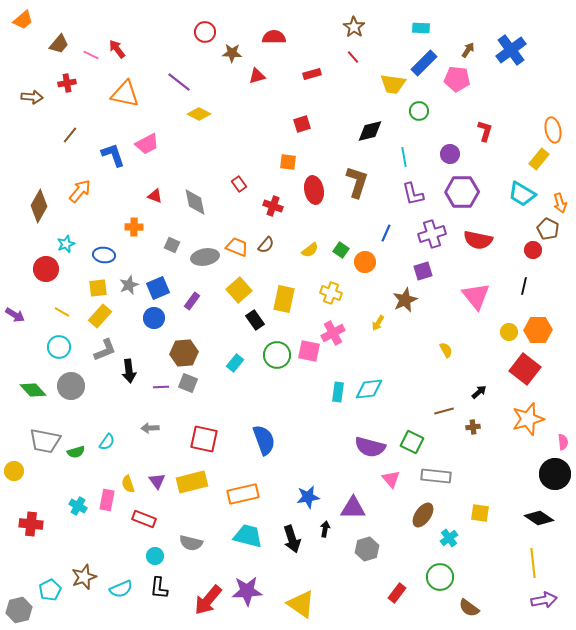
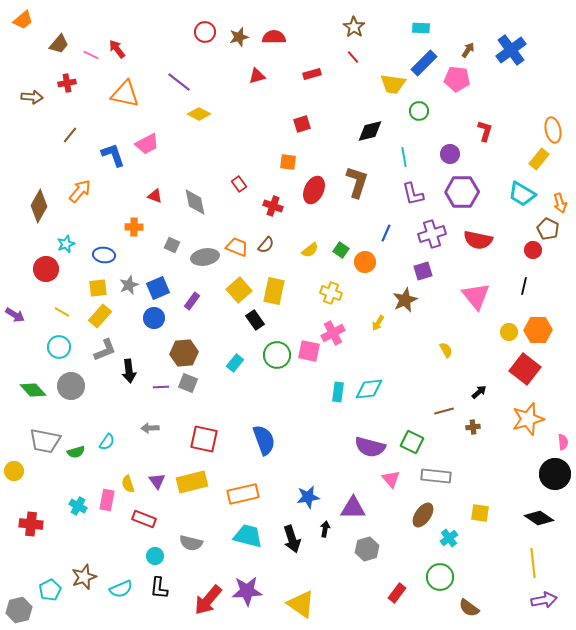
brown star at (232, 53): moved 7 px right, 16 px up; rotated 18 degrees counterclockwise
red ellipse at (314, 190): rotated 36 degrees clockwise
yellow rectangle at (284, 299): moved 10 px left, 8 px up
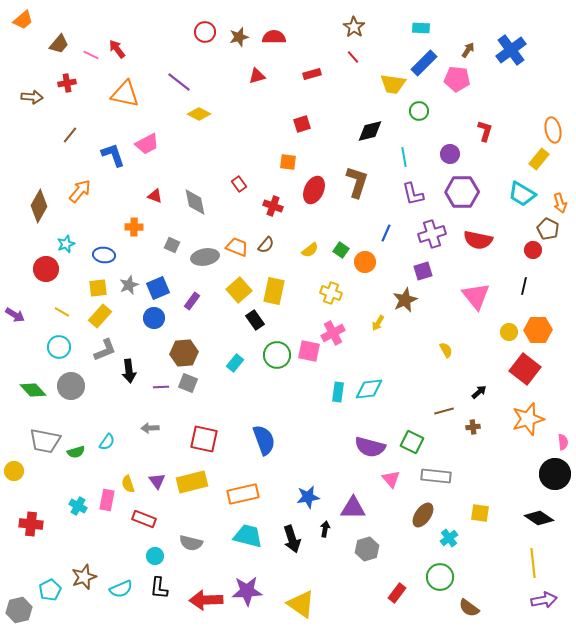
red arrow at (208, 600): moved 2 px left; rotated 48 degrees clockwise
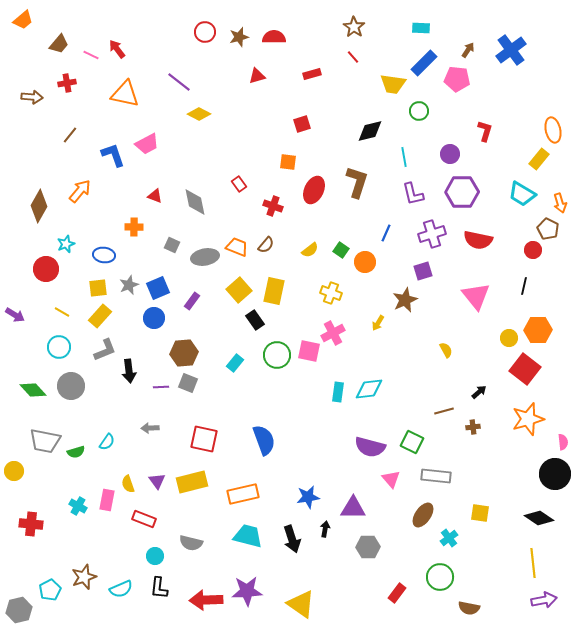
yellow circle at (509, 332): moved 6 px down
gray hexagon at (367, 549): moved 1 px right, 2 px up; rotated 15 degrees clockwise
brown semicircle at (469, 608): rotated 25 degrees counterclockwise
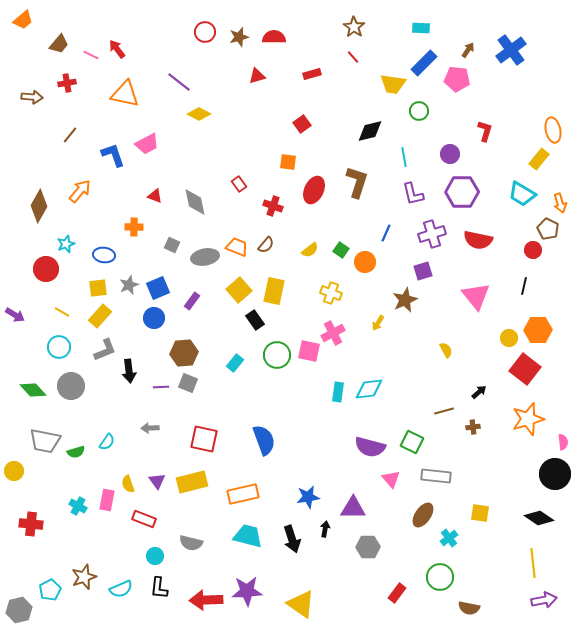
red square at (302, 124): rotated 18 degrees counterclockwise
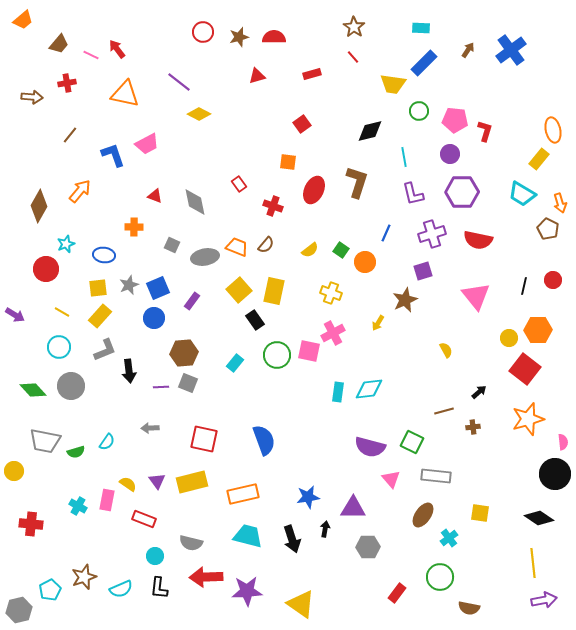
red circle at (205, 32): moved 2 px left
pink pentagon at (457, 79): moved 2 px left, 41 px down
red circle at (533, 250): moved 20 px right, 30 px down
yellow semicircle at (128, 484): rotated 144 degrees clockwise
red arrow at (206, 600): moved 23 px up
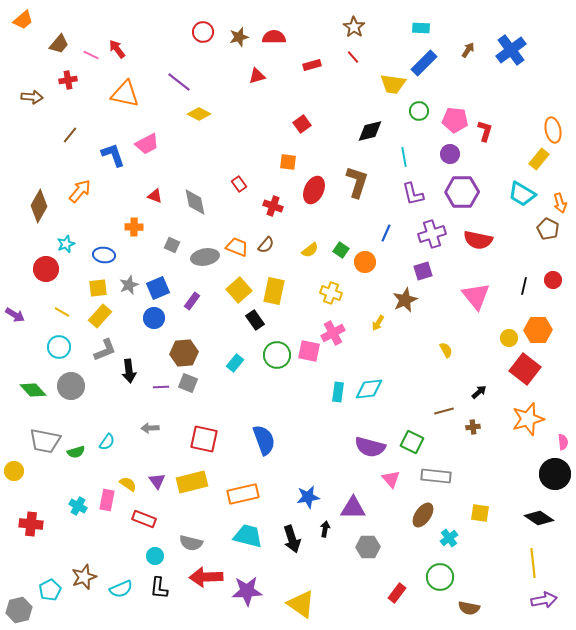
red rectangle at (312, 74): moved 9 px up
red cross at (67, 83): moved 1 px right, 3 px up
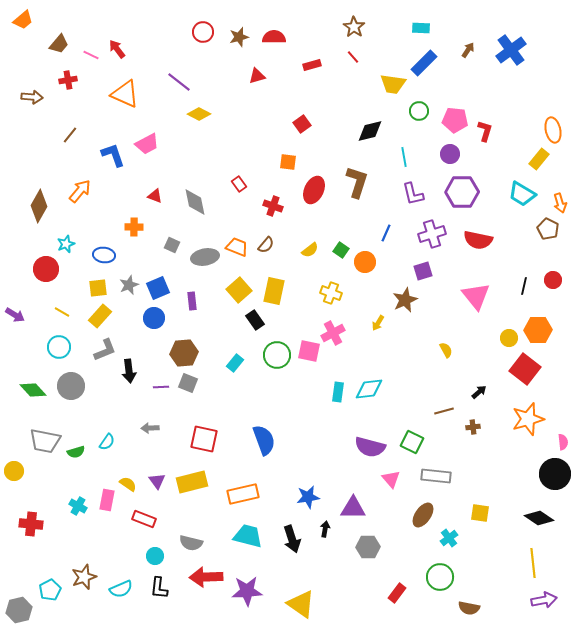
orange triangle at (125, 94): rotated 12 degrees clockwise
purple rectangle at (192, 301): rotated 42 degrees counterclockwise
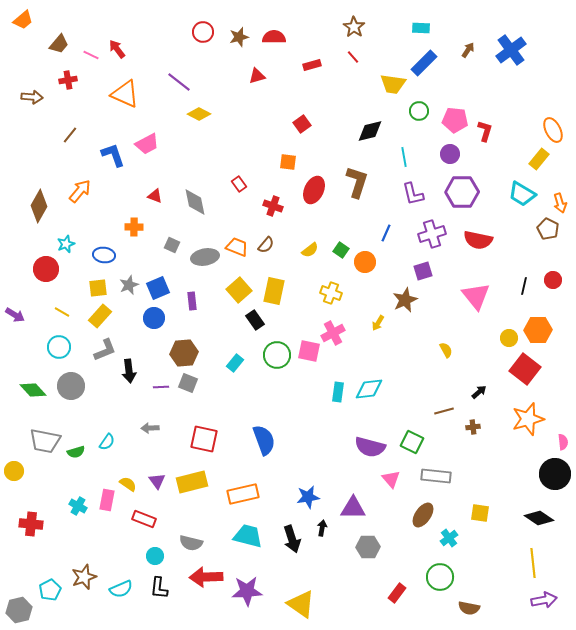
orange ellipse at (553, 130): rotated 15 degrees counterclockwise
black arrow at (325, 529): moved 3 px left, 1 px up
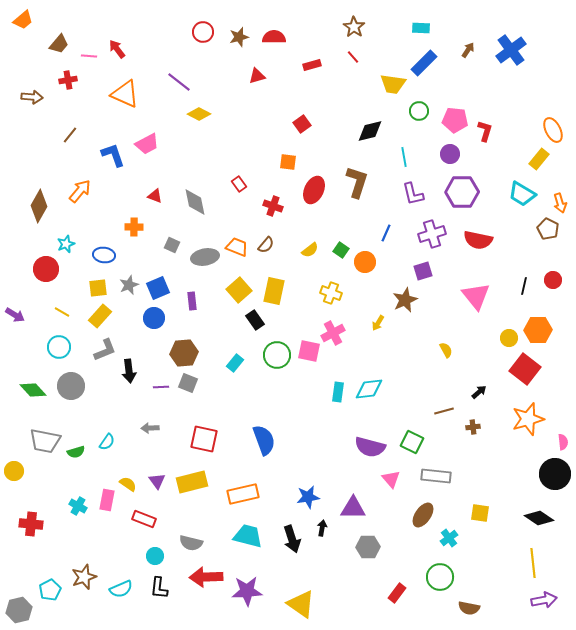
pink line at (91, 55): moved 2 px left, 1 px down; rotated 21 degrees counterclockwise
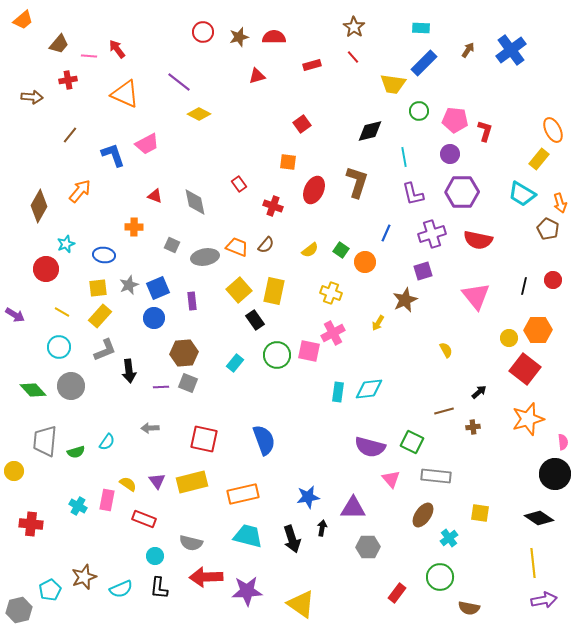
gray trapezoid at (45, 441): rotated 84 degrees clockwise
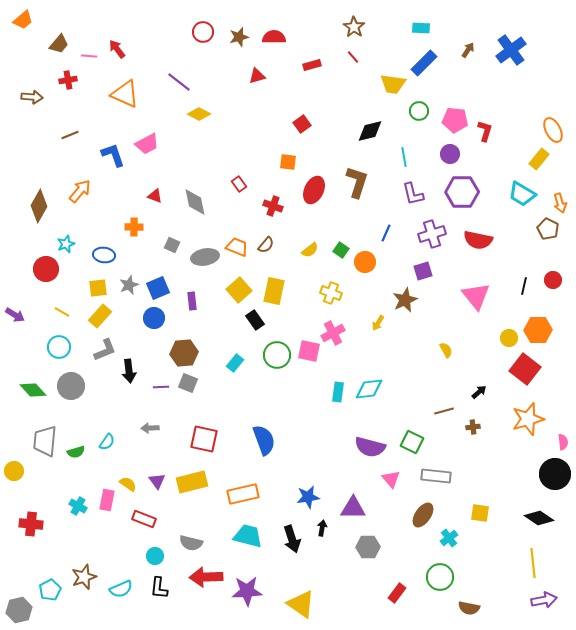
brown line at (70, 135): rotated 30 degrees clockwise
